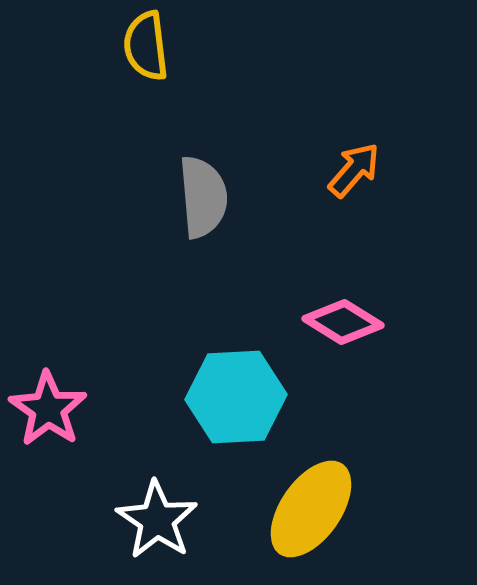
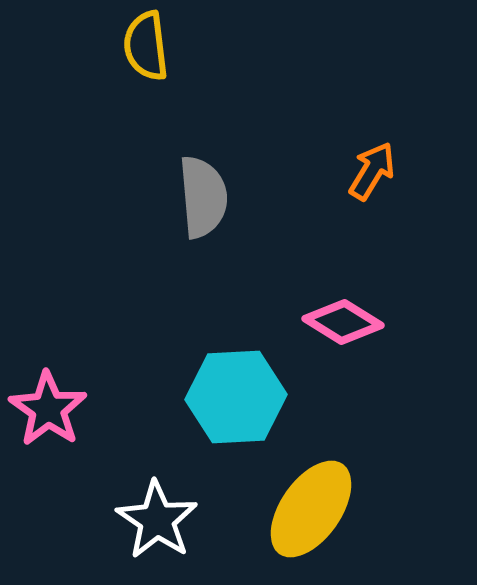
orange arrow: moved 18 px right, 1 px down; rotated 10 degrees counterclockwise
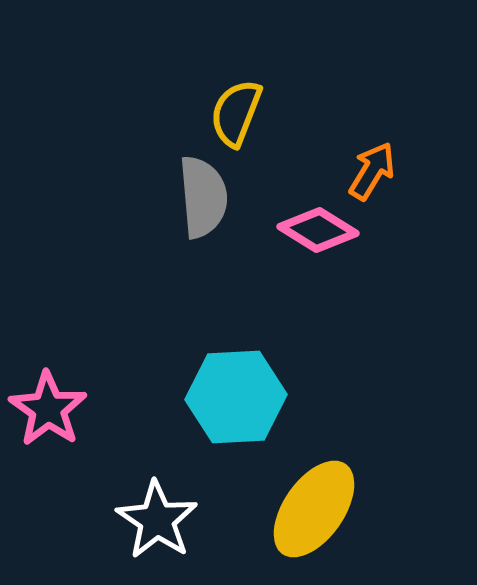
yellow semicircle: moved 90 px right, 67 px down; rotated 28 degrees clockwise
pink diamond: moved 25 px left, 92 px up
yellow ellipse: moved 3 px right
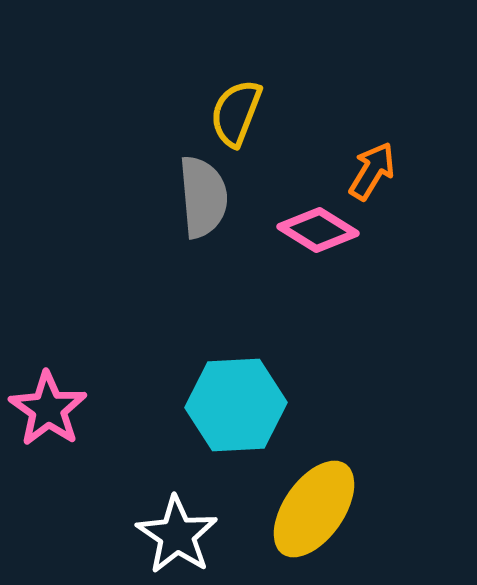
cyan hexagon: moved 8 px down
white star: moved 20 px right, 15 px down
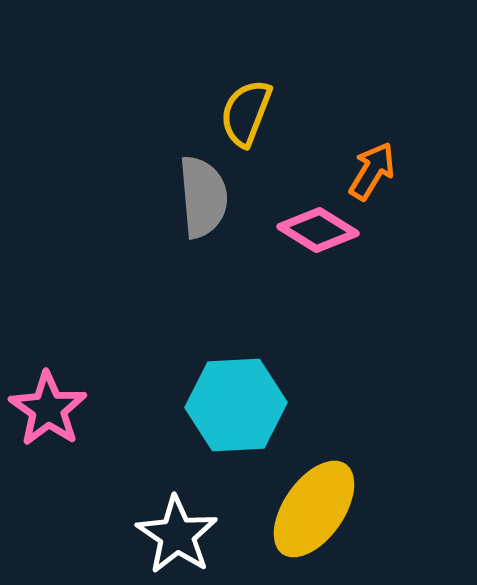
yellow semicircle: moved 10 px right
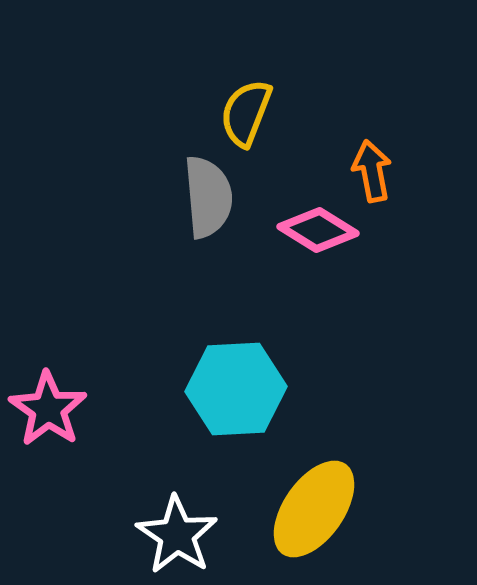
orange arrow: rotated 42 degrees counterclockwise
gray semicircle: moved 5 px right
cyan hexagon: moved 16 px up
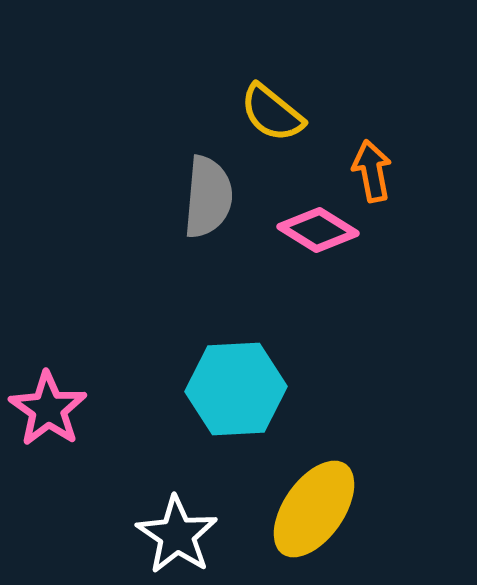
yellow semicircle: moved 26 px right; rotated 72 degrees counterclockwise
gray semicircle: rotated 10 degrees clockwise
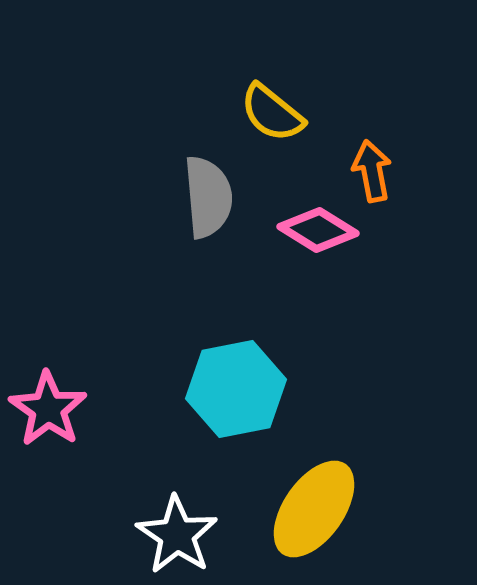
gray semicircle: rotated 10 degrees counterclockwise
cyan hexagon: rotated 8 degrees counterclockwise
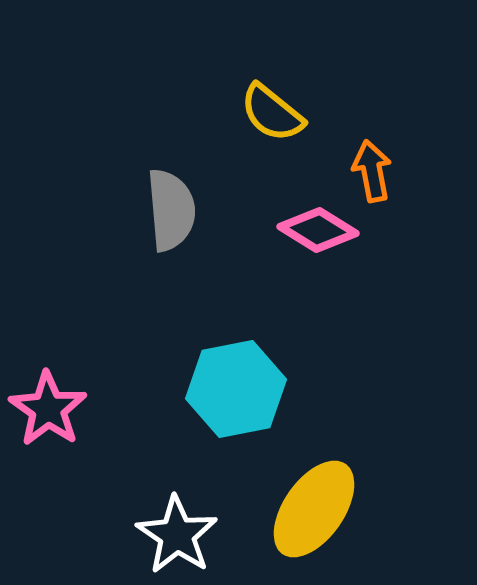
gray semicircle: moved 37 px left, 13 px down
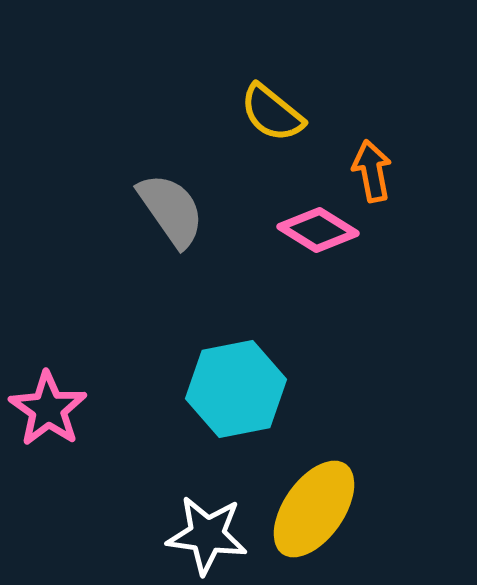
gray semicircle: rotated 30 degrees counterclockwise
white star: moved 30 px right; rotated 26 degrees counterclockwise
